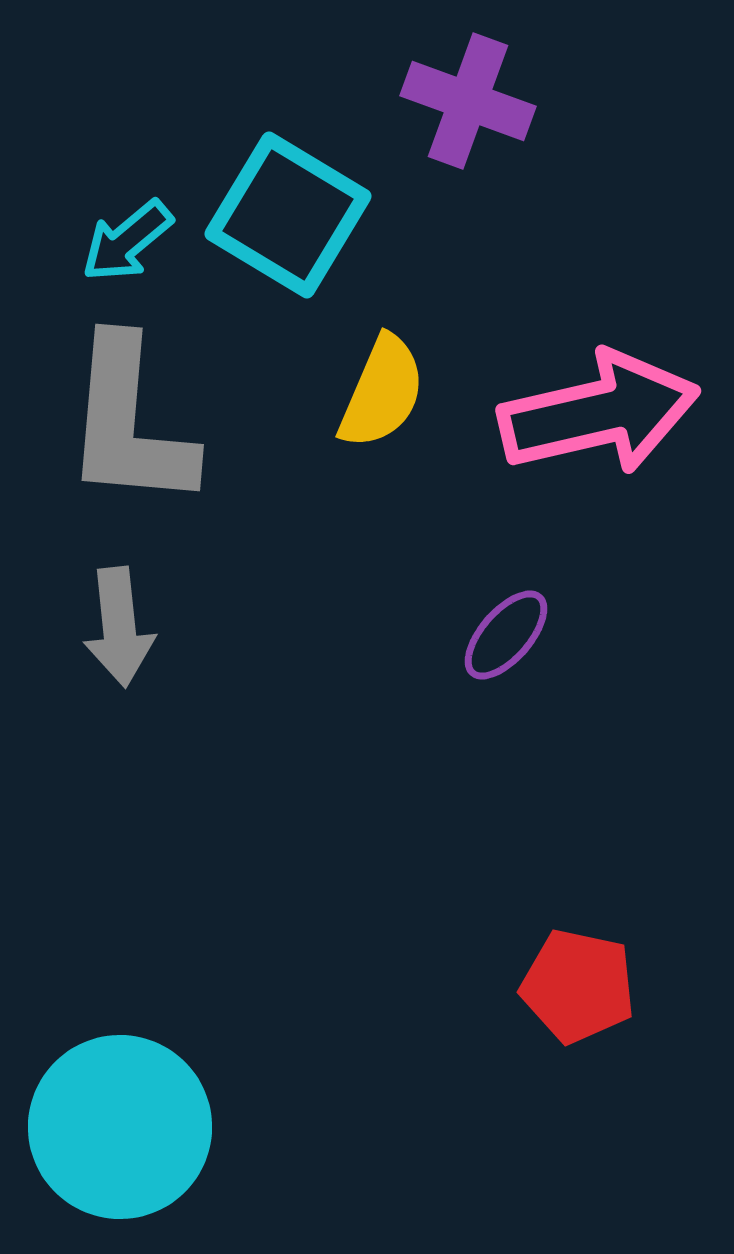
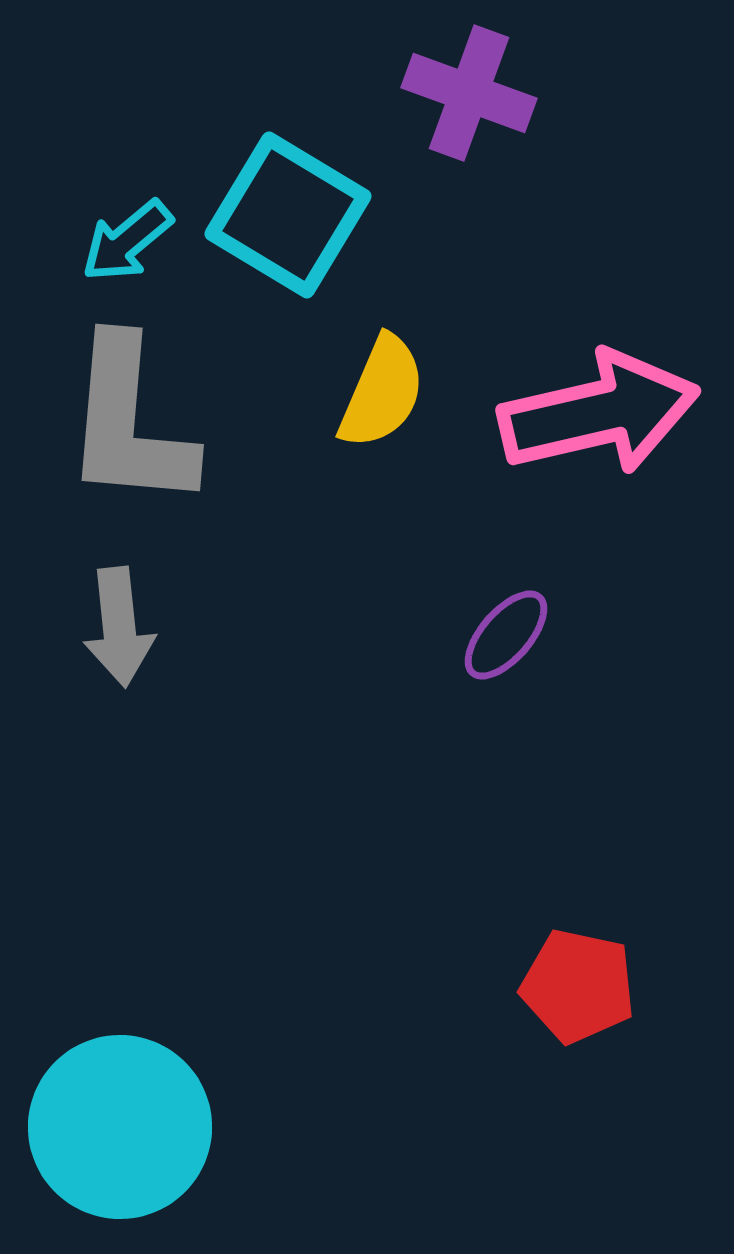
purple cross: moved 1 px right, 8 px up
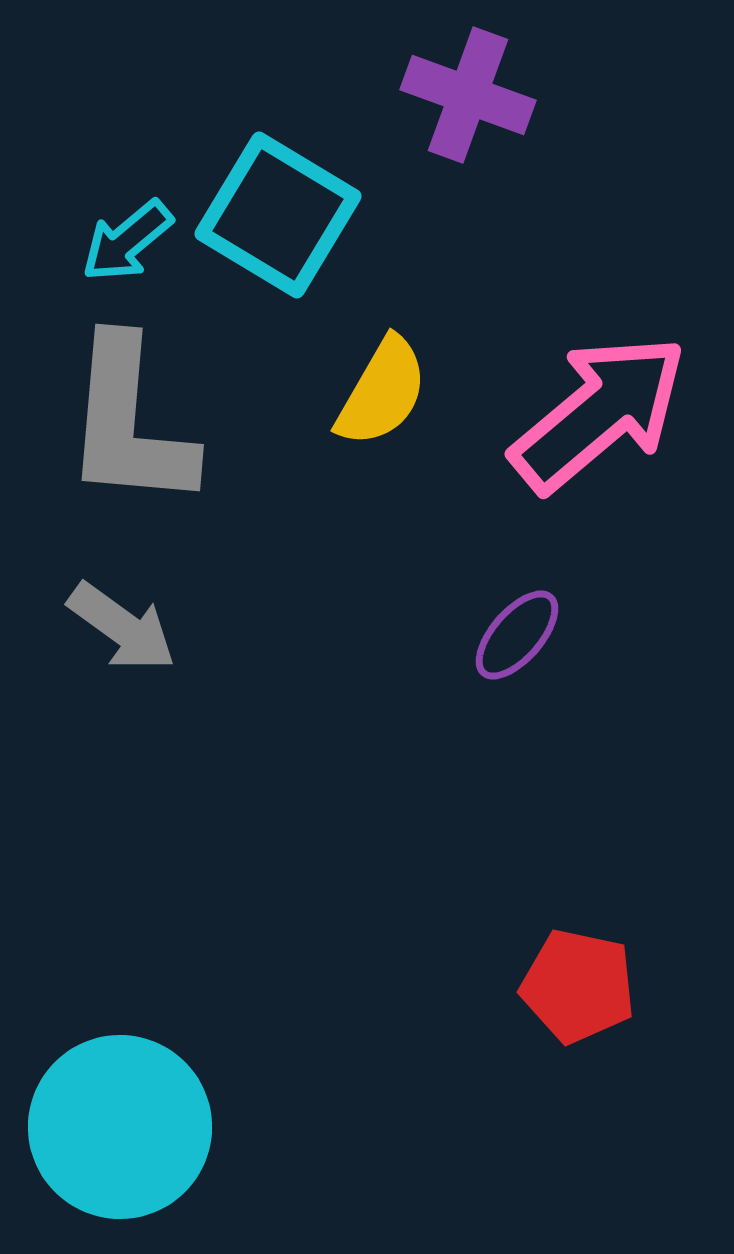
purple cross: moved 1 px left, 2 px down
cyan square: moved 10 px left
yellow semicircle: rotated 7 degrees clockwise
pink arrow: rotated 27 degrees counterclockwise
gray arrow: moved 3 px right; rotated 48 degrees counterclockwise
purple ellipse: moved 11 px right
